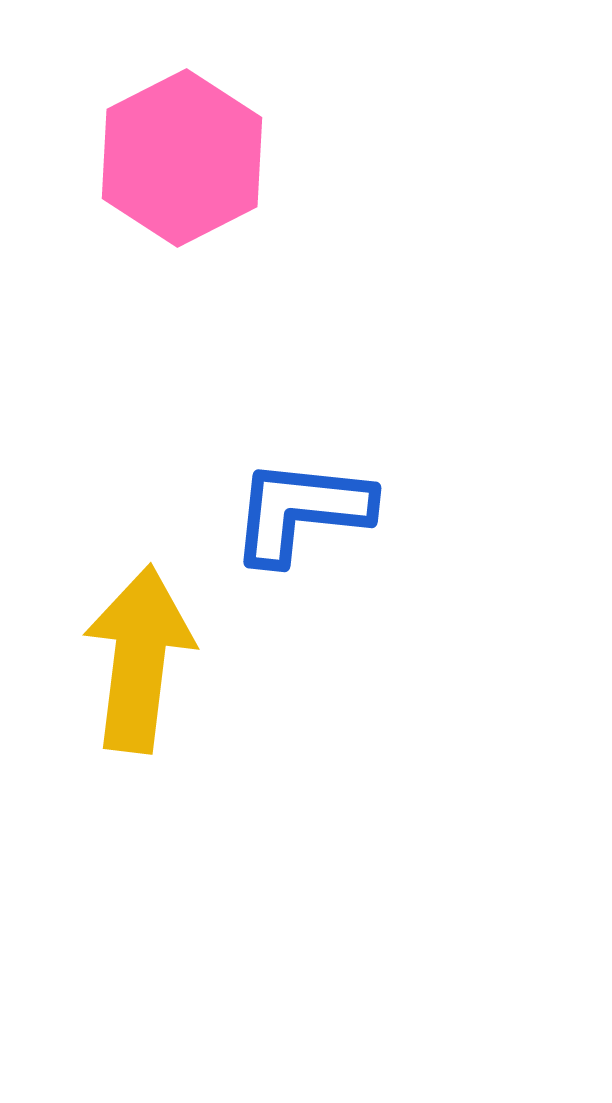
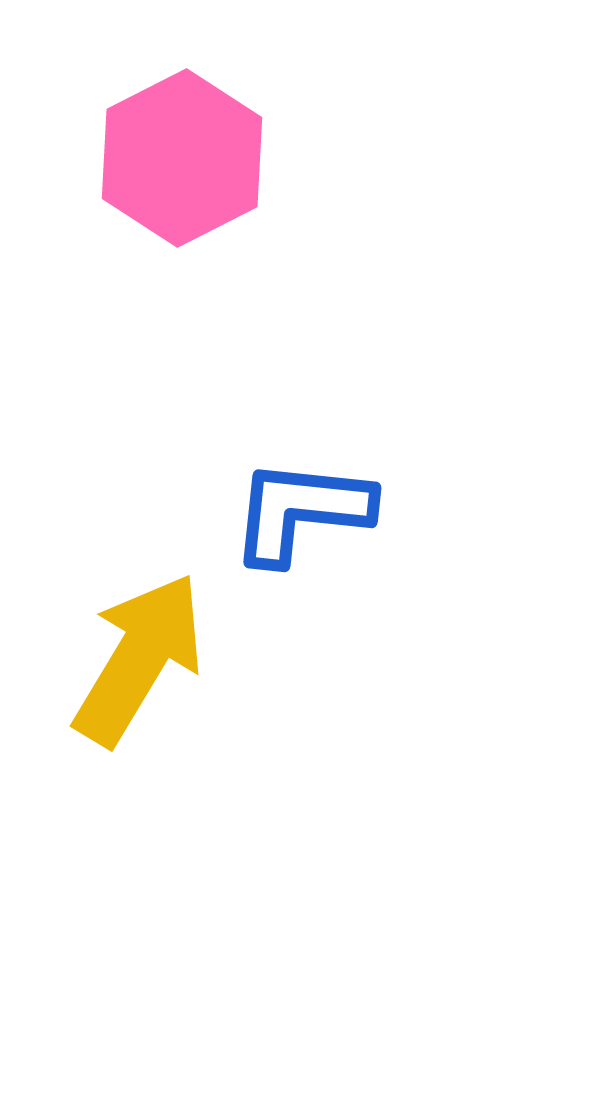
yellow arrow: rotated 24 degrees clockwise
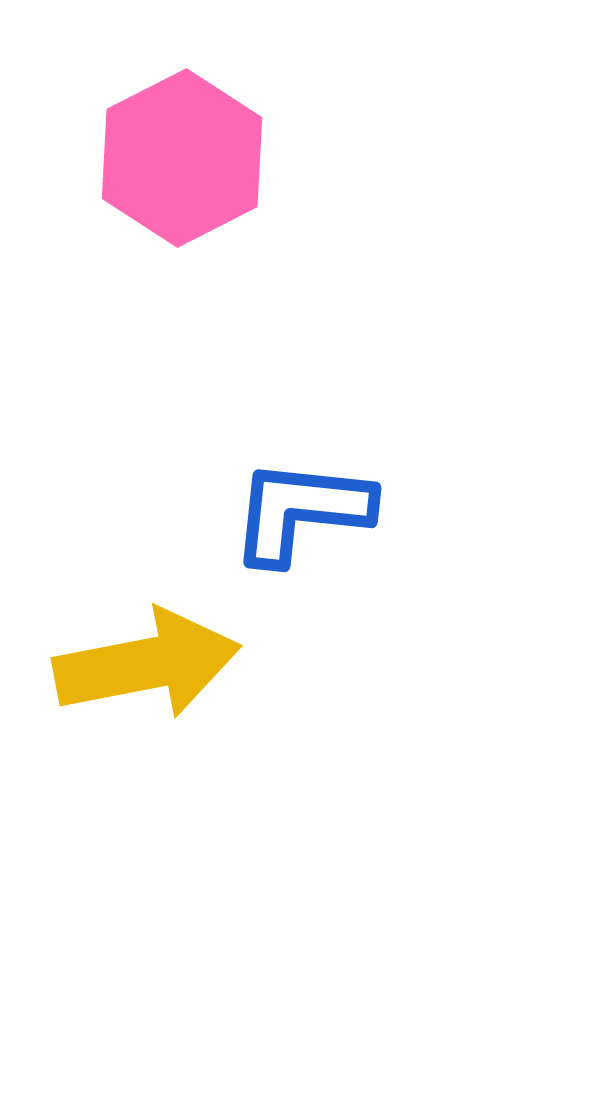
yellow arrow: moved 8 px right, 5 px down; rotated 48 degrees clockwise
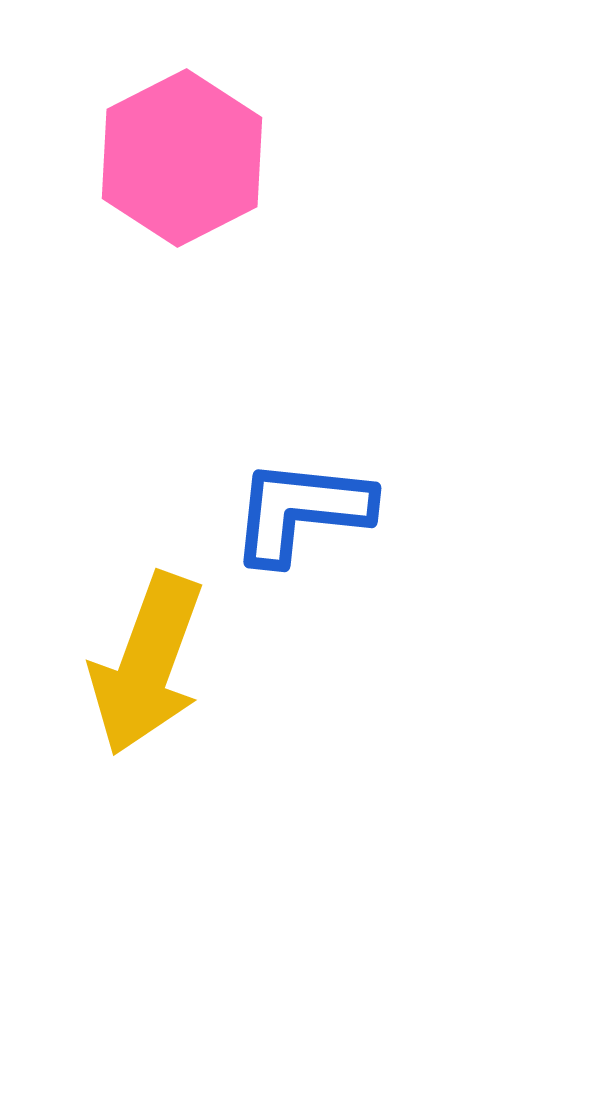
yellow arrow: rotated 121 degrees clockwise
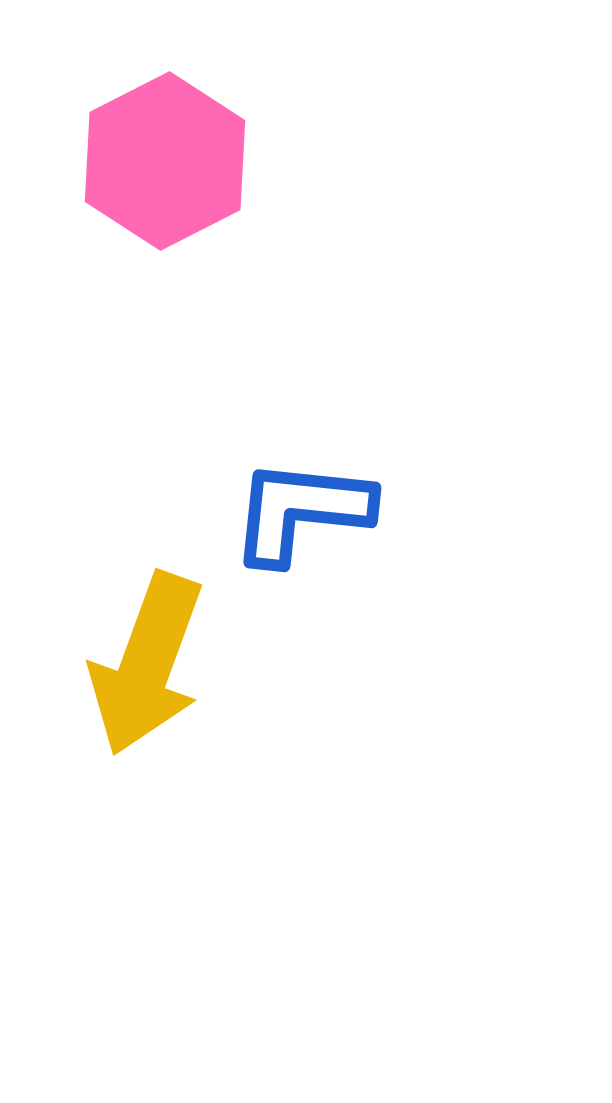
pink hexagon: moved 17 px left, 3 px down
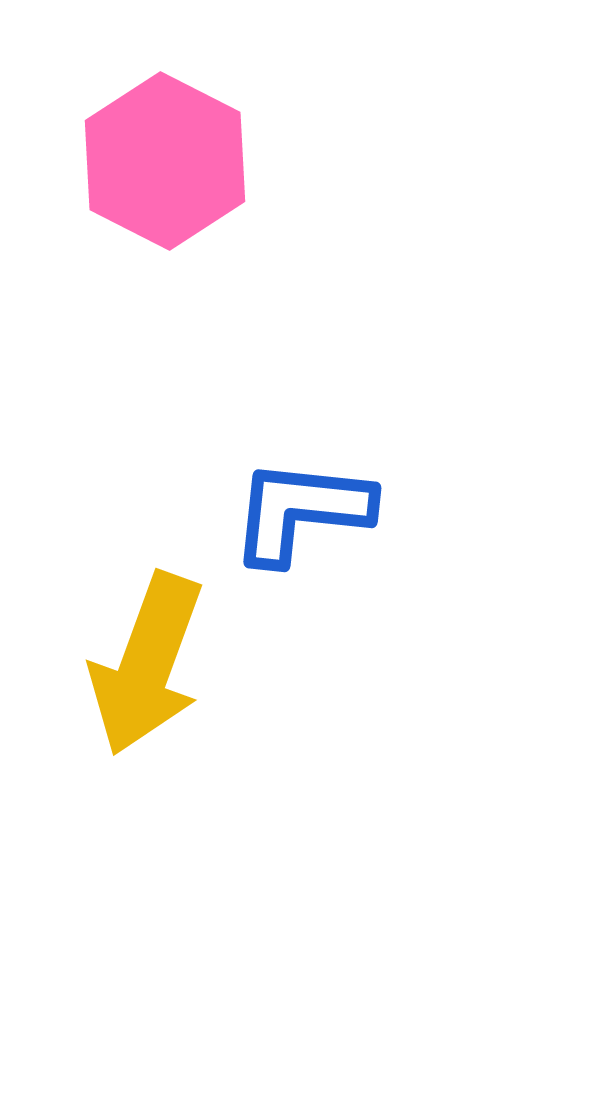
pink hexagon: rotated 6 degrees counterclockwise
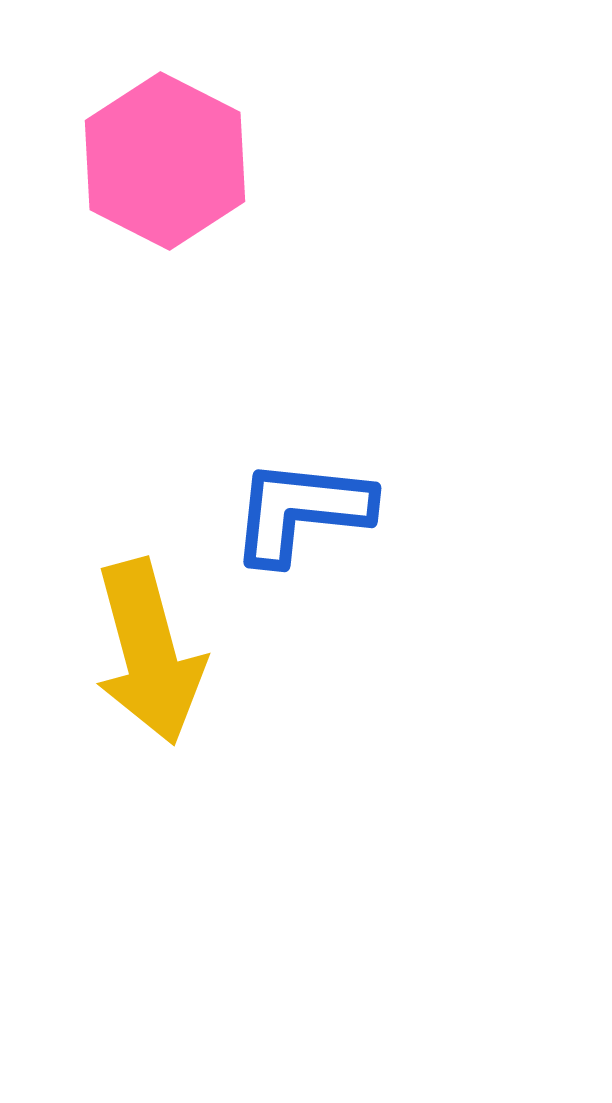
yellow arrow: moved 2 px right, 12 px up; rotated 35 degrees counterclockwise
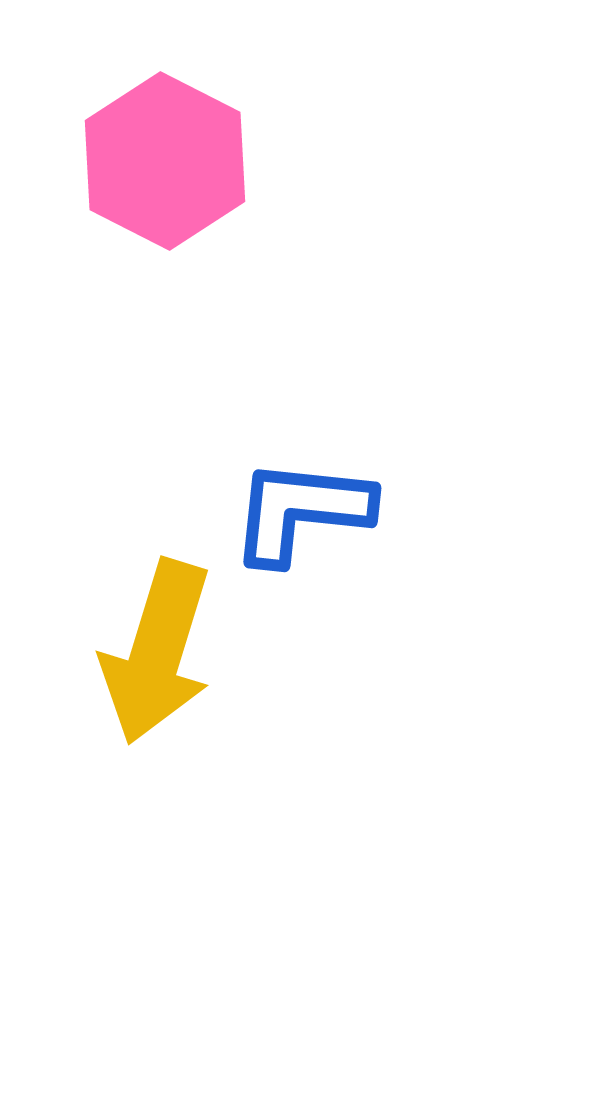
yellow arrow: moved 8 px right; rotated 32 degrees clockwise
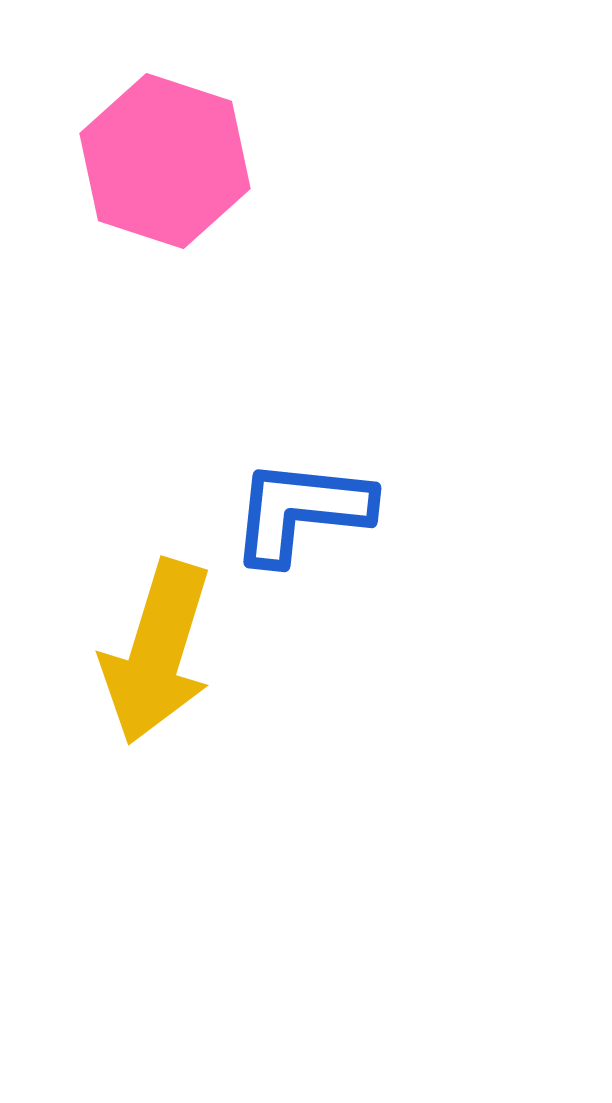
pink hexagon: rotated 9 degrees counterclockwise
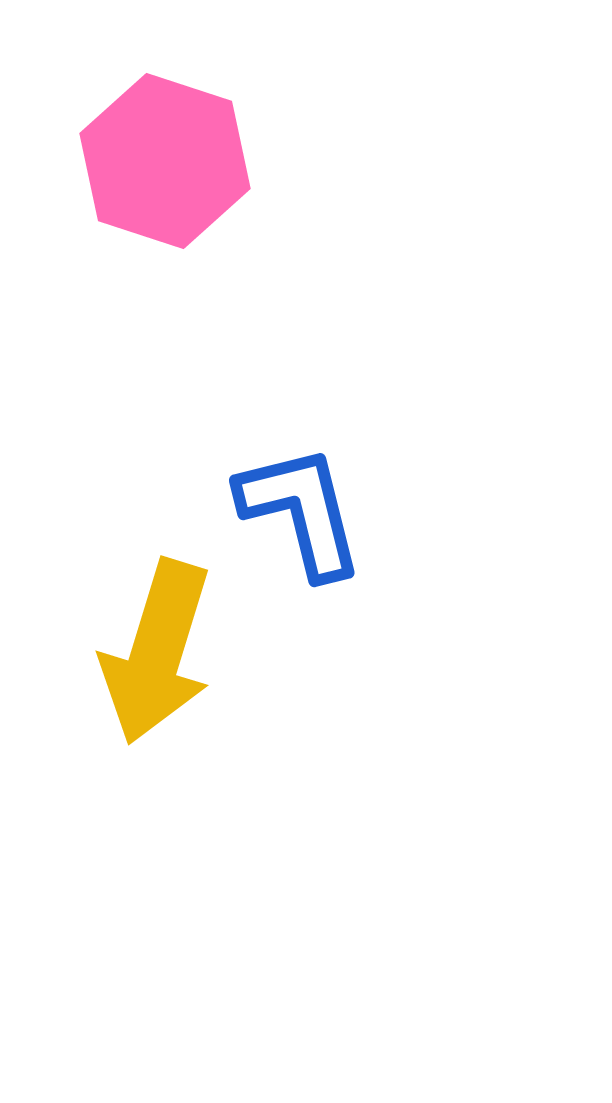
blue L-shape: rotated 70 degrees clockwise
